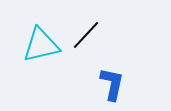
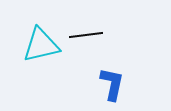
black line: rotated 40 degrees clockwise
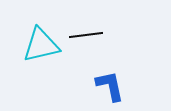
blue L-shape: moved 2 px left, 2 px down; rotated 24 degrees counterclockwise
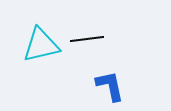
black line: moved 1 px right, 4 px down
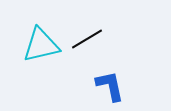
black line: rotated 24 degrees counterclockwise
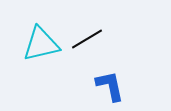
cyan triangle: moved 1 px up
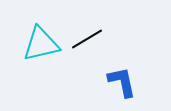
blue L-shape: moved 12 px right, 4 px up
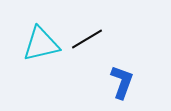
blue L-shape: rotated 32 degrees clockwise
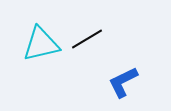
blue L-shape: moved 1 px right; rotated 136 degrees counterclockwise
